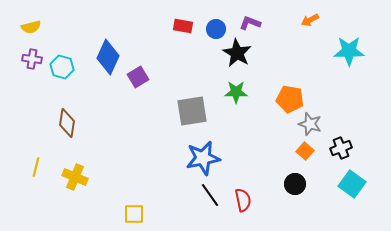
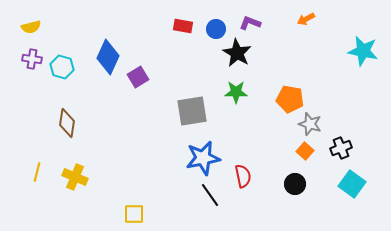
orange arrow: moved 4 px left, 1 px up
cyan star: moved 14 px right; rotated 12 degrees clockwise
yellow line: moved 1 px right, 5 px down
red semicircle: moved 24 px up
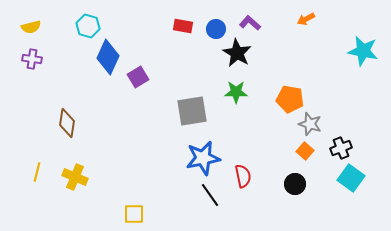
purple L-shape: rotated 20 degrees clockwise
cyan hexagon: moved 26 px right, 41 px up
cyan square: moved 1 px left, 6 px up
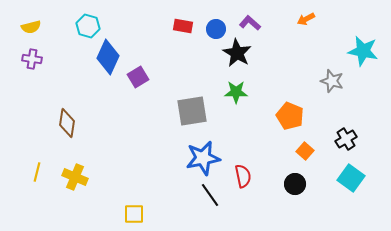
orange pentagon: moved 17 px down; rotated 12 degrees clockwise
gray star: moved 22 px right, 43 px up
black cross: moved 5 px right, 9 px up; rotated 10 degrees counterclockwise
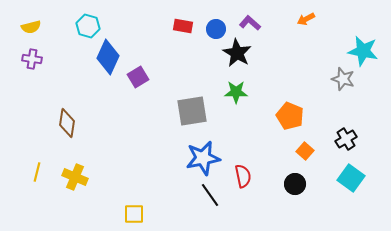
gray star: moved 11 px right, 2 px up
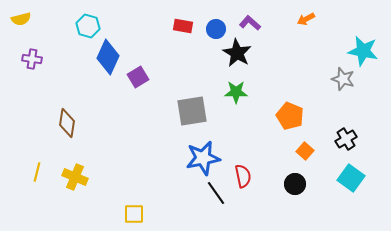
yellow semicircle: moved 10 px left, 8 px up
black line: moved 6 px right, 2 px up
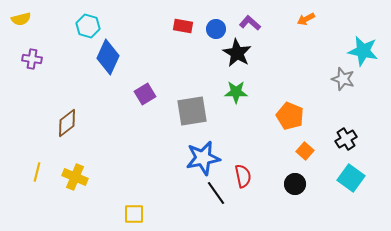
purple square: moved 7 px right, 17 px down
brown diamond: rotated 44 degrees clockwise
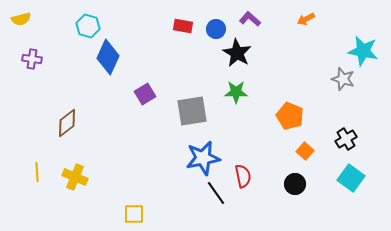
purple L-shape: moved 4 px up
yellow line: rotated 18 degrees counterclockwise
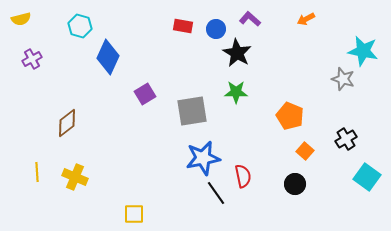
cyan hexagon: moved 8 px left
purple cross: rotated 36 degrees counterclockwise
cyan square: moved 16 px right, 1 px up
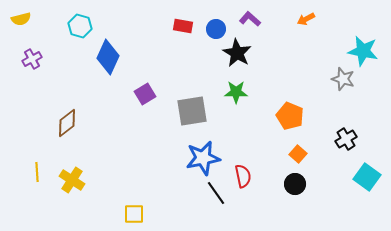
orange square: moved 7 px left, 3 px down
yellow cross: moved 3 px left, 3 px down; rotated 10 degrees clockwise
